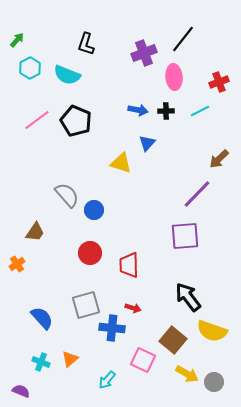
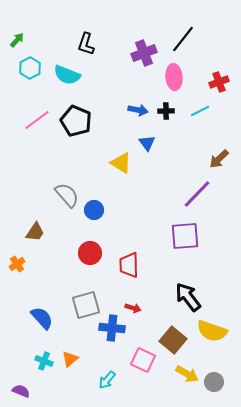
blue triangle: rotated 18 degrees counterclockwise
yellow triangle: rotated 15 degrees clockwise
cyan cross: moved 3 px right, 1 px up
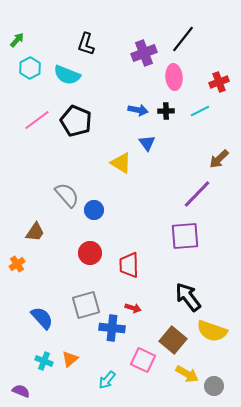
gray circle: moved 4 px down
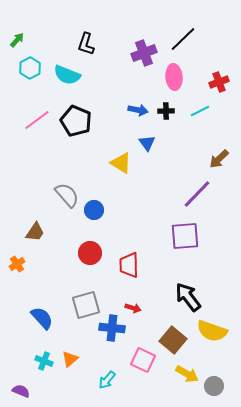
black line: rotated 8 degrees clockwise
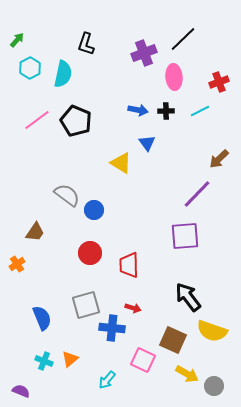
cyan semicircle: moved 4 px left, 1 px up; rotated 100 degrees counterclockwise
gray semicircle: rotated 12 degrees counterclockwise
blue semicircle: rotated 20 degrees clockwise
brown square: rotated 16 degrees counterclockwise
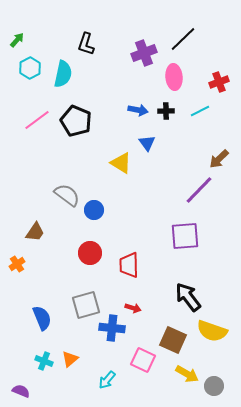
purple line: moved 2 px right, 4 px up
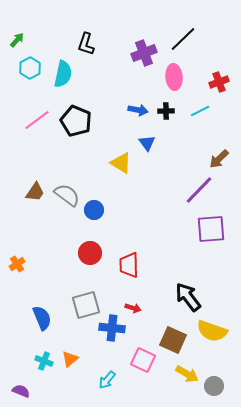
brown trapezoid: moved 40 px up
purple square: moved 26 px right, 7 px up
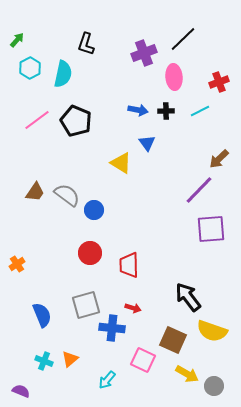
blue semicircle: moved 3 px up
